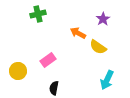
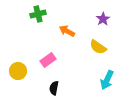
orange arrow: moved 11 px left, 2 px up
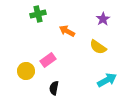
yellow circle: moved 8 px right
cyan arrow: rotated 144 degrees counterclockwise
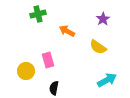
pink rectangle: rotated 70 degrees counterclockwise
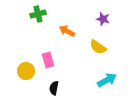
purple star: rotated 24 degrees counterclockwise
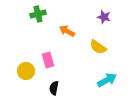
purple star: moved 1 px right, 2 px up
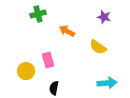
cyan arrow: moved 3 px down; rotated 24 degrees clockwise
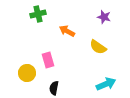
yellow circle: moved 1 px right, 2 px down
cyan arrow: moved 1 px left, 1 px down; rotated 18 degrees counterclockwise
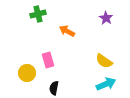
purple star: moved 2 px right, 1 px down; rotated 16 degrees clockwise
yellow semicircle: moved 6 px right, 14 px down
